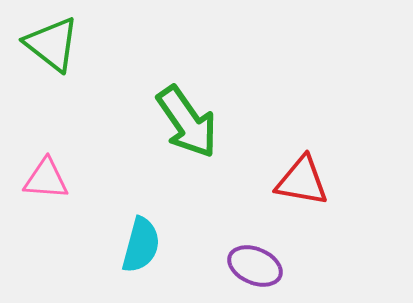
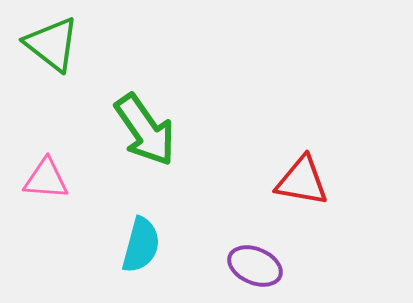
green arrow: moved 42 px left, 8 px down
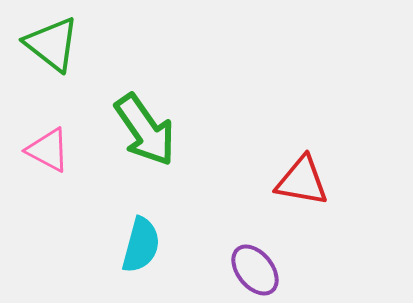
pink triangle: moved 2 px right, 29 px up; rotated 24 degrees clockwise
purple ellipse: moved 4 px down; rotated 28 degrees clockwise
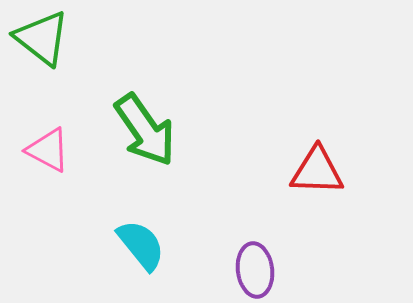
green triangle: moved 10 px left, 6 px up
red triangle: moved 15 px right, 10 px up; rotated 8 degrees counterclockwise
cyan semicircle: rotated 54 degrees counterclockwise
purple ellipse: rotated 32 degrees clockwise
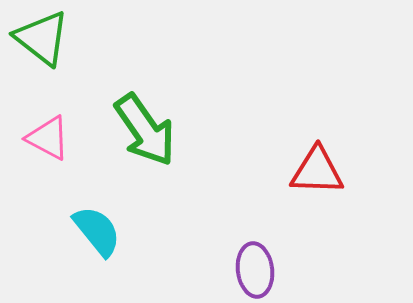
pink triangle: moved 12 px up
cyan semicircle: moved 44 px left, 14 px up
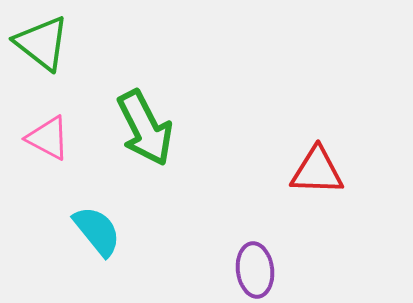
green triangle: moved 5 px down
green arrow: moved 2 px up; rotated 8 degrees clockwise
